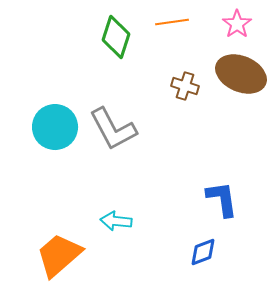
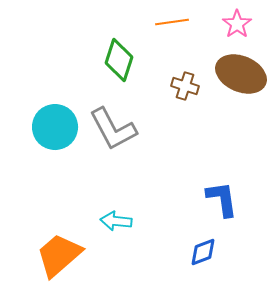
green diamond: moved 3 px right, 23 px down
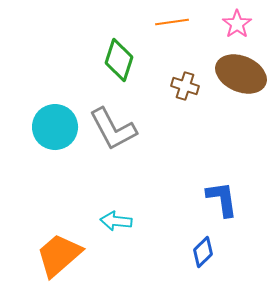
blue diamond: rotated 24 degrees counterclockwise
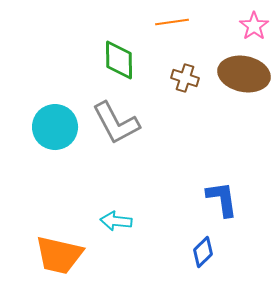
pink star: moved 17 px right, 2 px down
green diamond: rotated 18 degrees counterclockwise
brown ellipse: moved 3 px right; rotated 12 degrees counterclockwise
brown cross: moved 8 px up
gray L-shape: moved 3 px right, 6 px up
orange trapezoid: rotated 126 degrees counterclockwise
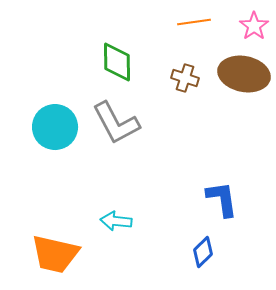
orange line: moved 22 px right
green diamond: moved 2 px left, 2 px down
orange trapezoid: moved 4 px left, 1 px up
